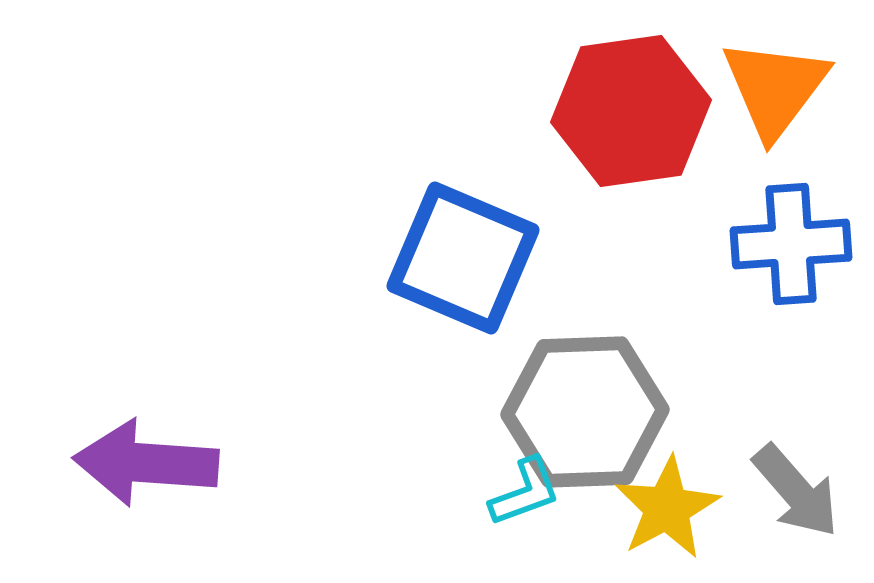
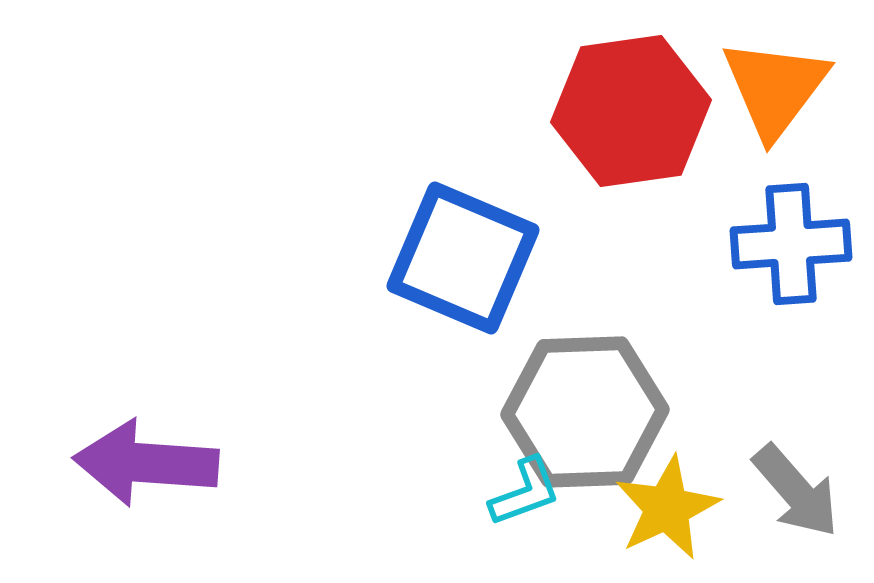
yellow star: rotated 3 degrees clockwise
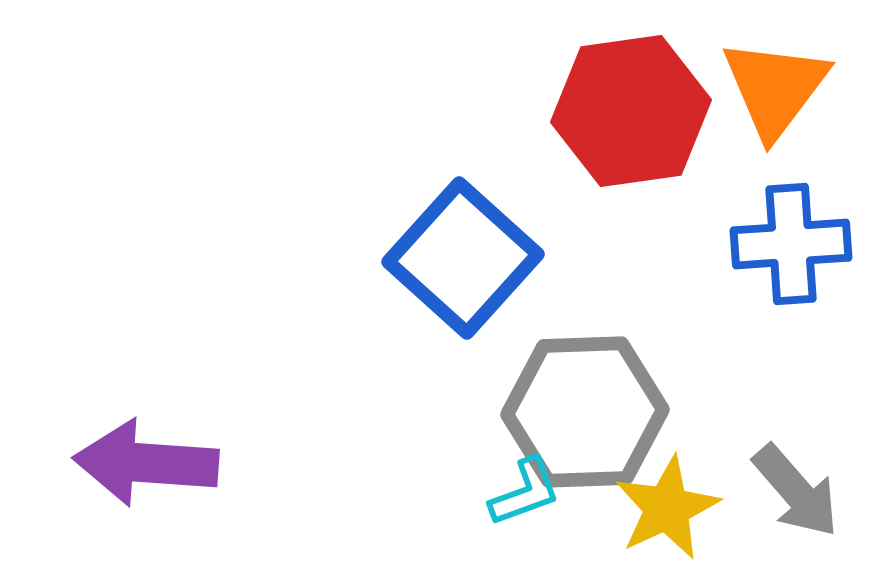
blue square: rotated 19 degrees clockwise
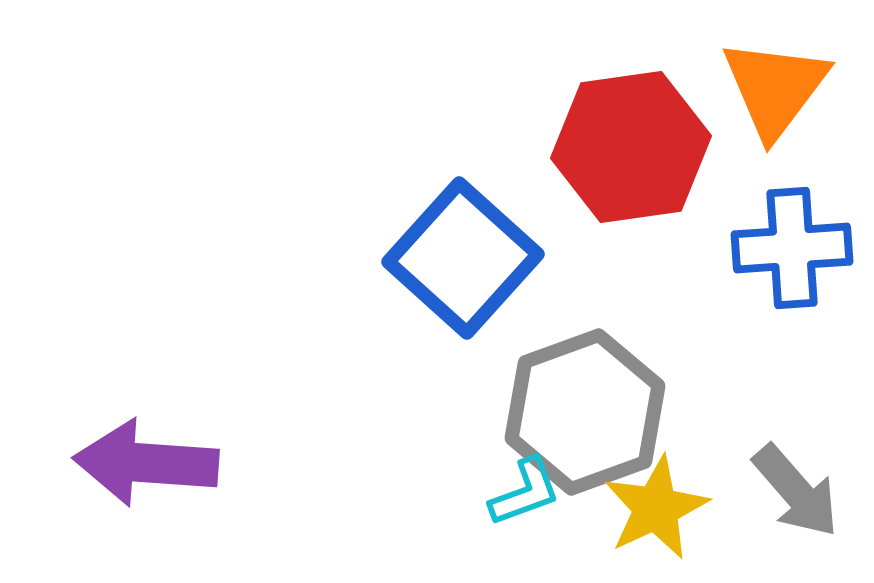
red hexagon: moved 36 px down
blue cross: moved 1 px right, 4 px down
gray hexagon: rotated 18 degrees counterclockwise
yellow star: moved 11 px left
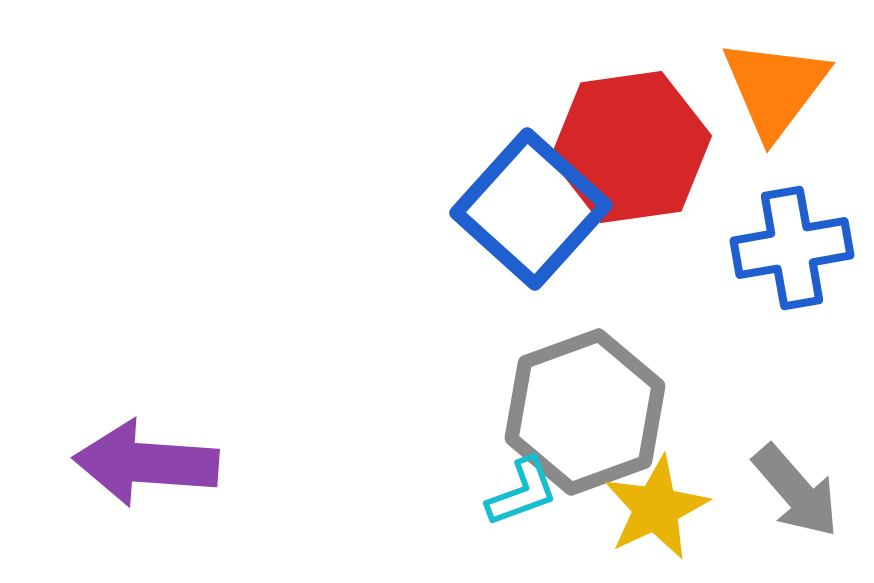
blue cross: rotated 6 degrees counterclockwise
blue square: moved 68 px right, 49 px up
cyan L-shape: moved 3 px left
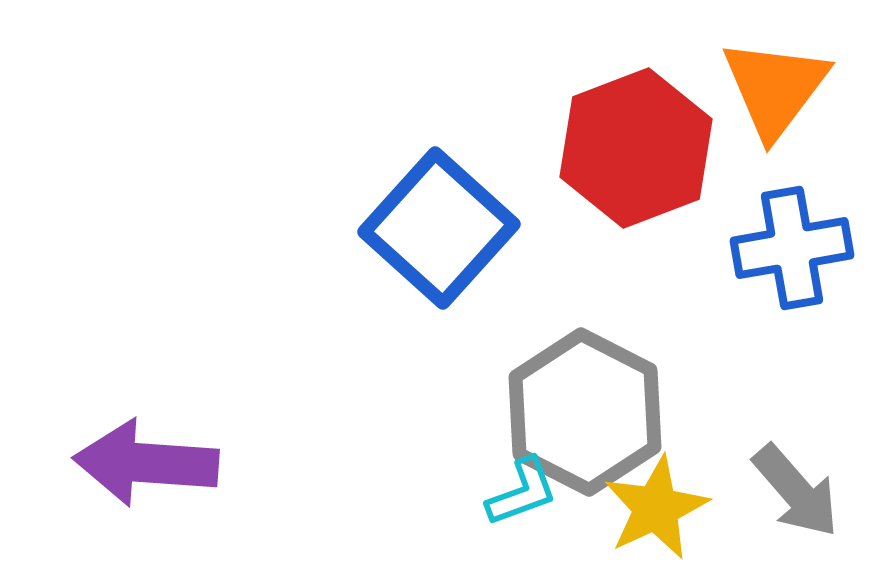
red hexagon: moved 5 px right, 1 px down; rotated 13 degrees counterclockwise
blue square: moved 92 px left, 19 px down
gray hexagon: rotated 13 degrees counterclockwise
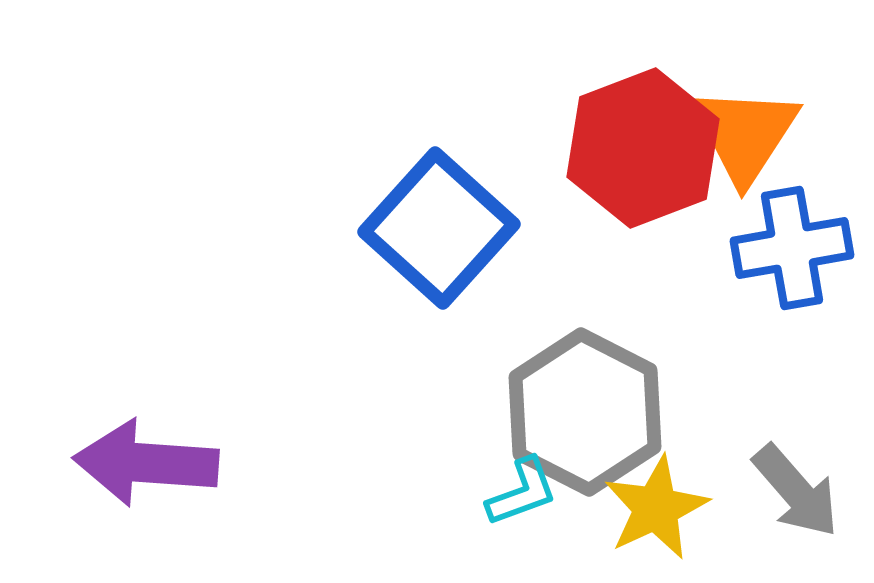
orange triangle: moved 30 px left, 46 px down; rotated 4 degrees counterclockwise
red hexagon: moved 7 px right
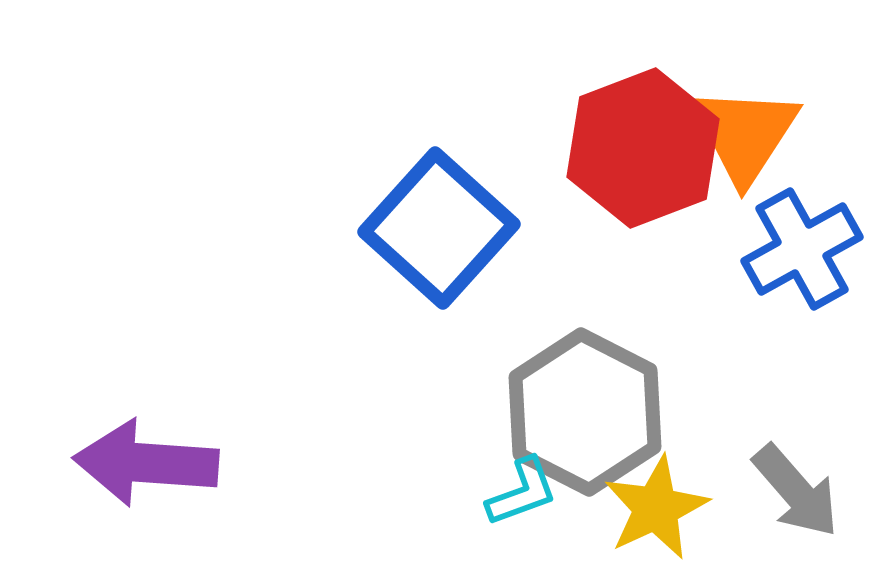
blue cross: moved 10 px right, 1 px down; rotated 19 degrees counterclockwise
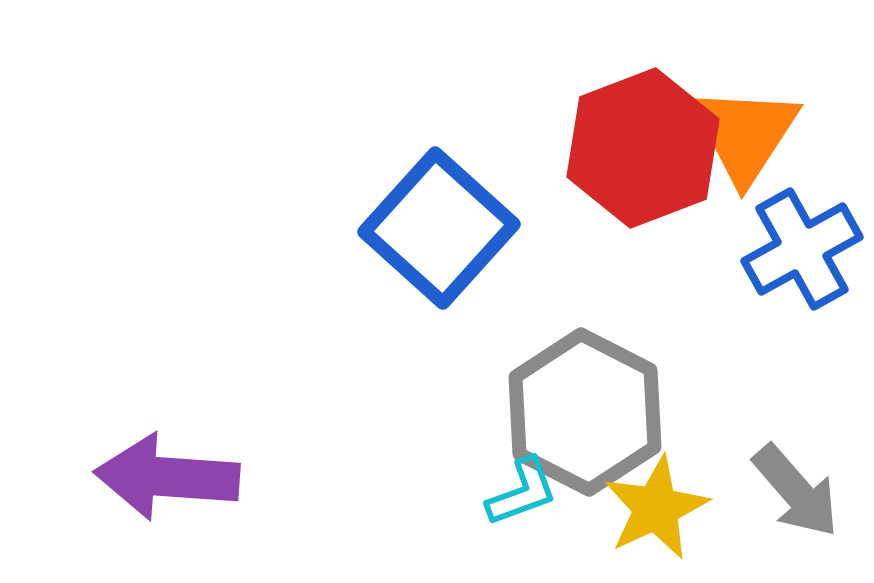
purple arrow: moved 21 px right, 14 px down
